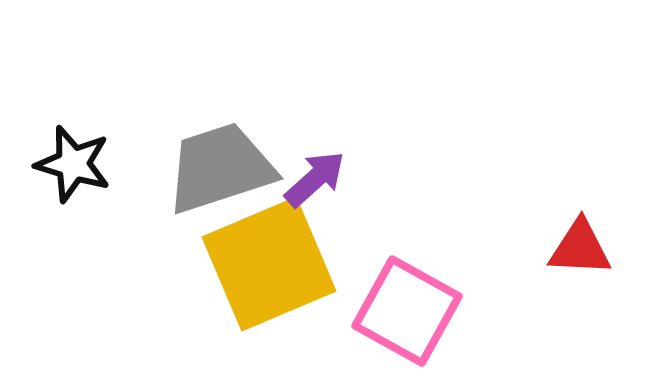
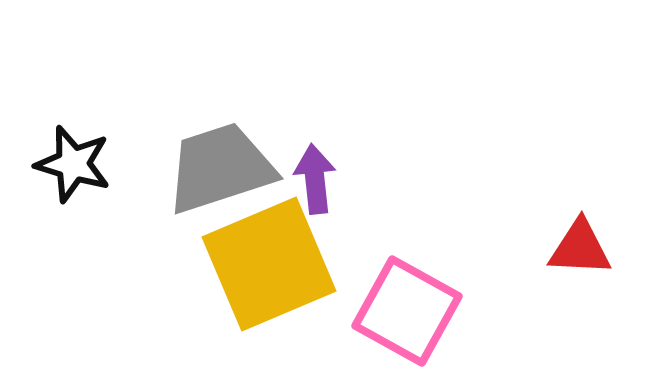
purple arrow: rotated 54 degrees counterclockwise
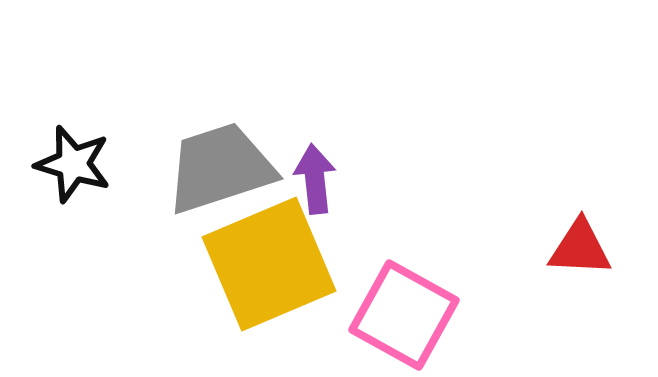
pink square: moved 3 px left, 4 px down
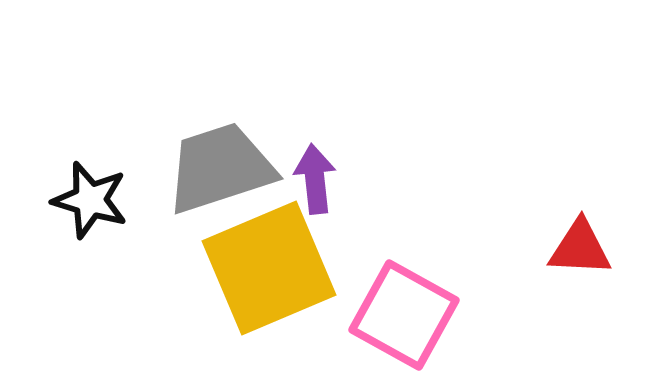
black star: moved 17 px right, 36 px down
yellow square: moved 4 px down
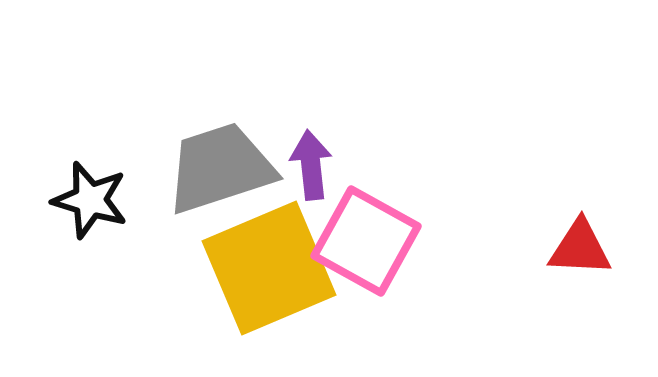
purple arrow: moved 4 px left, 14 px up
pink square: moved 38 px left, 74 px up
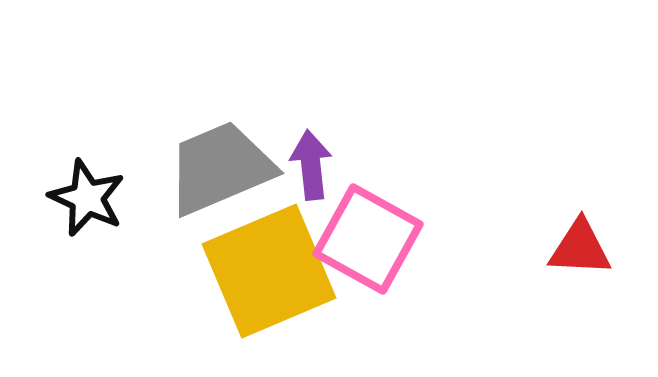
gray trapezoid: rotated 5 degrees counterclockwise
black star: moved 3 px left, 2 px up; rotated 8 degrees clockwise
pink square: moved 2 px right, 2 px up
yellow square: moved 3 px down
